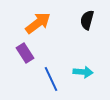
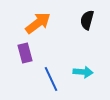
purple rectangle: rotated 18 degrees clockwise
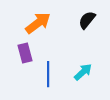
black semicircle: rotated 24 degrees clockwise
cyan arrow: rotated 48 degrees counterclockwise
blue line: moved 3 px left, 5 px up; rotated 25 degrees clockwise
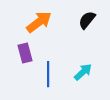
orange arrow: moved 1 px right, 1 px up
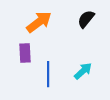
black semicircle: moved 1 px left, 1 px up
purple rectangle: rotated 12 degrees clockwise
cyan arrow: moved 1 px up
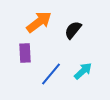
black semicircle: moved 13 px left, 11 px down
blue line: moved 3 px right; rotated 40 degrees clockwise
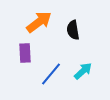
black semicircle: rotated 48 degrees counterclockwise
